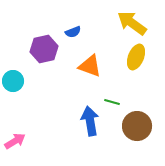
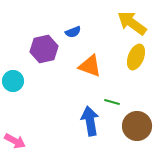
pink arrow: rotated 60 degrees clockwise
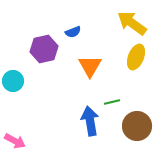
orange triangle: rotated 40 degrees clockwise
green line: rotated 28 degrees counterclockwise
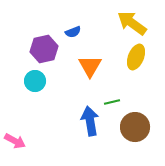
cyan circle: moved 22 px right
brown circle: moved 2 px left, 1 px down
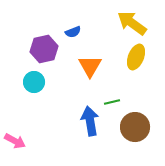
cyan circle: moved 1 px left, 1 px down
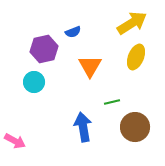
yellow arrow: rotated 112 degrees clockwise
blue arrow: moved 7 px left, 6 px down
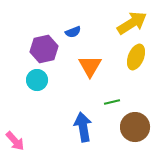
cyan circle: moved 3 px right, 2 px up
pink arrow: rotated 20 degrees clockwise
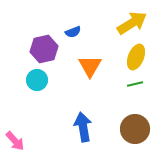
green line: moved 23 px right, 18 px up
brown circle: moved 2 px down
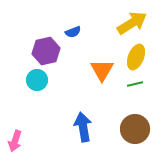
purple hexagon: moved 2 px right, 2 px down
orange triangle: moved 12 px right, 4 px down
pink arrow: rotated 60 degrees clockwise
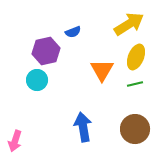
yellow arrow: moved 3 px left, 1 px down
